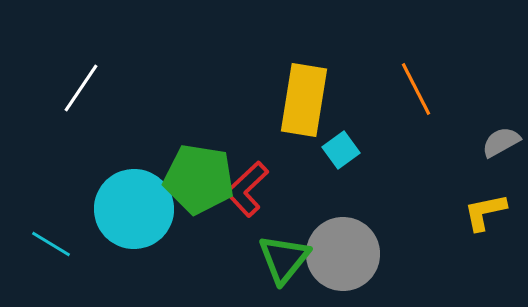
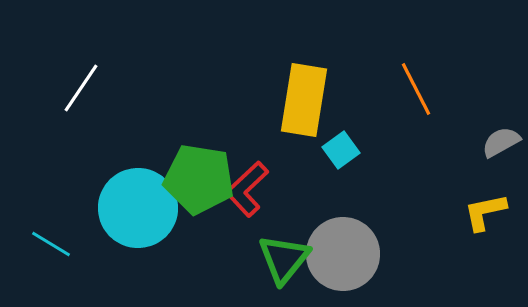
cyan circle: moved 4 px right, 1 px up
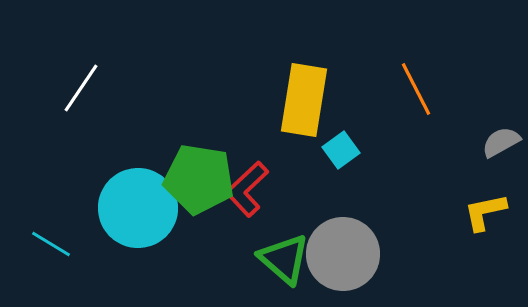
green triangle: rotated 28 degrees counterclockwise
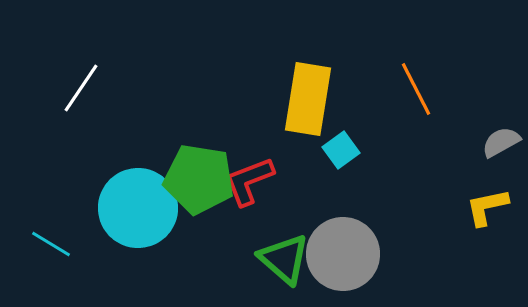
yellow rectangle: moved 4 px right, 1 px up
red L-shape: moved 2 px right, 8 px up; rotated 22 degrees clockwise
yellow L-shape: moved 2 px right, 5 px up
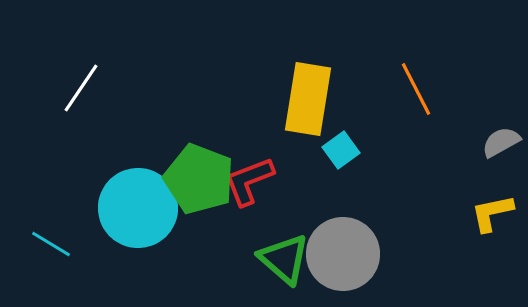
green pentagon: rotated 12 degrees clockwise
yellow L-shape: moved 5 px right, 6 px down
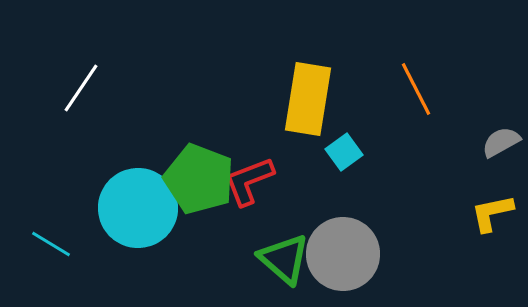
cyan square: moved 3 px right, 2 px down
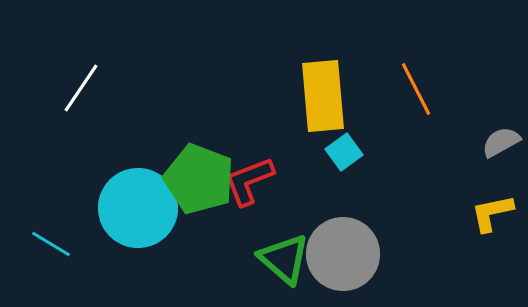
yellow rectangle: moved 15 px right, 3 px up; rotated 14 degrees counterclockwise
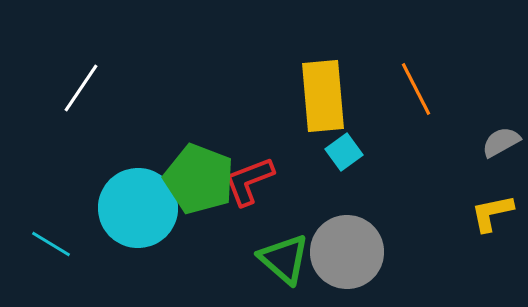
gray circle: moved 4 px right, 2 px up
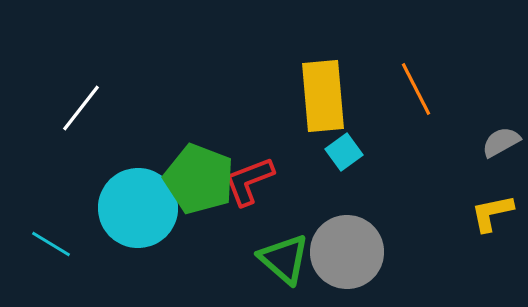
white line: moved 20 px down; rotated 4 degrees clockwise
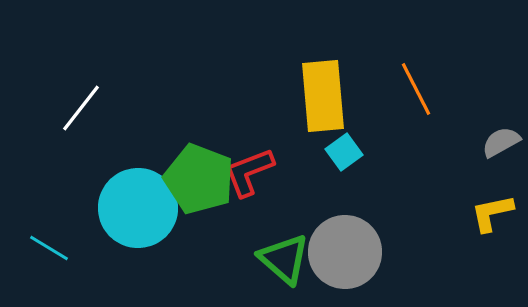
red L-shape: moved 9 px up
cyan line: moved 2 px left, 4 px down
gray circle: moved 2 px left
